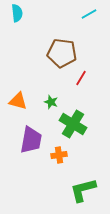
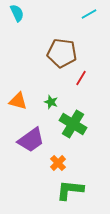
cyan semicircle: rotated 18 degrees counterclockwise
purple trapezoid: rotated 44 degrees clockwise
orange cross: moved 1 px left, 8 px down; rotated 35 degrees counterclockwise
green L-shape: moved 13 px left; rotated 20 degrees clockwise
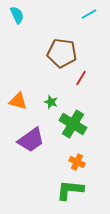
cyan semicircle: moved 2 px down
orange cross: moved 19 px right, 1 px up; rotated 21 degrees counterclockwise
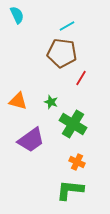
cyan line: moved 22 px left, 12 px down
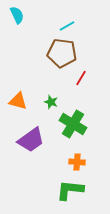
orange cross: rotated 21 degrees counterclockwise
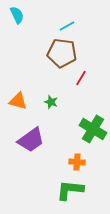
green cross: moved 20 px right, 5 px down
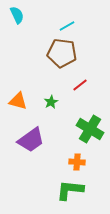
red line: moved 1 px left, 7 px down; rotated 21 degrees clockwise
green star: rotated 24 degrees clockwise
green cross: moved 3 px left
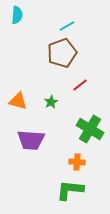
cyan semicircle: rotated 30 degrees clockwise
brown pentagon: rotated 28 degrees counterclockwise
purple trapezoid: rotated 40 degrees clockwise
